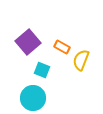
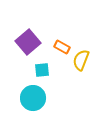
cyan square: rotated 28 degrees counterclockwise
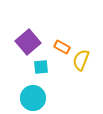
cyan square: moved 1 px left, 3 px up
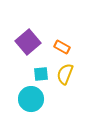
yellow semicircle: moved 16 px left, 14 px down
cyan square: moved 7 px down
cyan circle: moved 2 px left, 1 px down
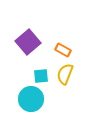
orange rectangle: moved 1 px right, 3 px down
cyan square: moved 2 px down
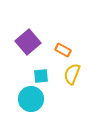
yellow semicircle: moved 7 px right
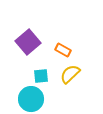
yellow semicircle: moved 2 px left; rotated 25 degrees clockwise
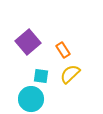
orange rectangle: rotated 28 degrees clockwise
cyan square: rotated 14 degrees clockwise
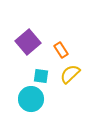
orange rectangle: moved 2 px left
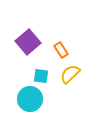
cyan circle: moved 1 px left
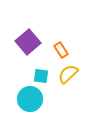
yellow semicircle: moved 2 px left
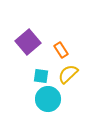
cyan circle: moved 18 px right
